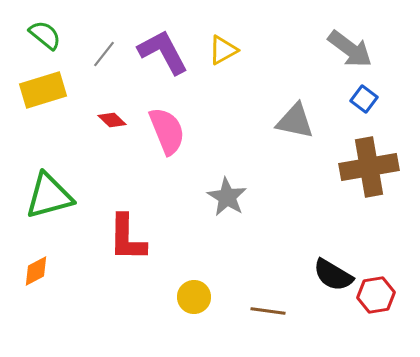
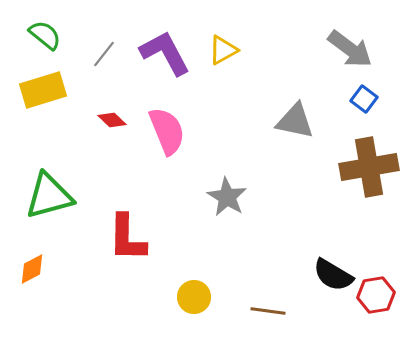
purple L-shape: moved 2 px right, 1 px down
orange diamond: moved 4 px left, 2 px up
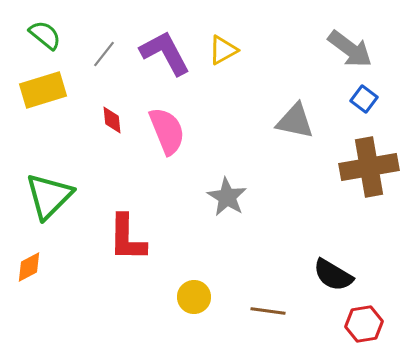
red diamond: rotated 40 degrees clockwise
green triangle: rotated 30 degrees counterclockwise
orange diamond: moved 3 px left, 2 px up
red hexagon: moved 12 px left, 29 px down
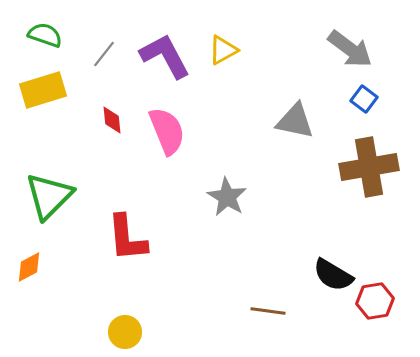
green semicircle: rotated 20 degrees counterclockwise
purple L-shape: moved 3 px down
red L-shape: rotated 6 degrees counterclockwise
yellow circle: moved 69 px left, 35 px down
red hexagon: moved 11 px right, 23 px up
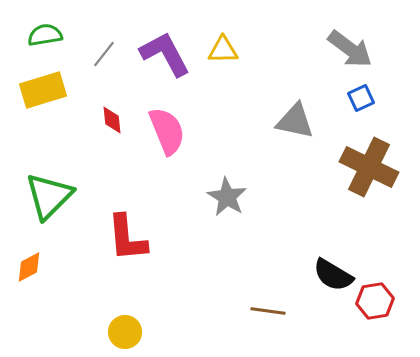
green semicircle: rotated 28 degrees counterclockwise
yellow triangle: rotated 28 degrees clockwise
purple L-shape: moved 2 px up
blue square: moved 3 px left, 1 px up; rotated 28 degrees clockwise
brown cross: rotated 36 degrees clockwise
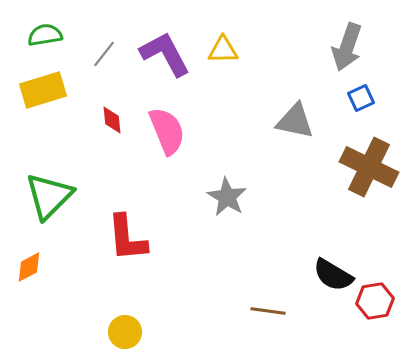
gray arrow: moved 3 px left, 2 px up; rotated 72 degrees clockwise
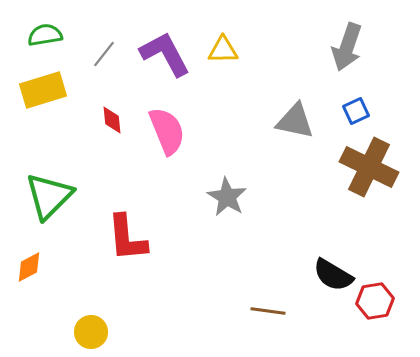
blue square: moved 5 px left, 13 px down
yellow circle: moved 34 px left
